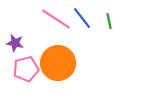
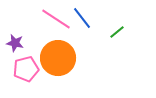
green line: moved 8 px right, 11 px down; rotated 63 degrees clockwise
orange circle: moved 5 px up
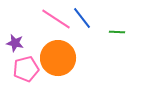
green line: rotated 42 degrees clockwise
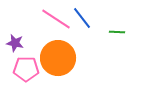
pink pentagon: rotated 15 degrees clockwise
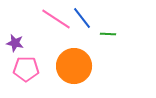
green line: moved 9 px left, 2 px down
orange circle: moved 16 px right, 8 px down
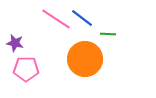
blue line: rotated 15 degrees counterclockwise
orange circle: moved 11 px right, 7 px up
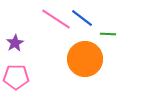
purple star: rotated 30 degrees clockwise
pink pentagon: moved 10 px left, 8 px down
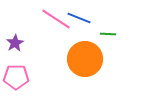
blue line: moved 3 px left; rotated 15 degrees counterclockwise
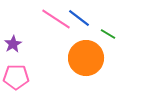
blue line: rotated 15 degrees clockwise
green line: rotated 28 degrees clockwise
purple star: moved 2 px left, 1 px down
orange circle: moved 1 px right, 1 px up
